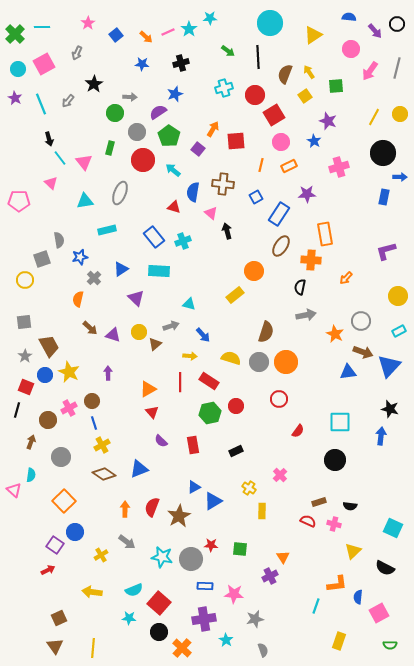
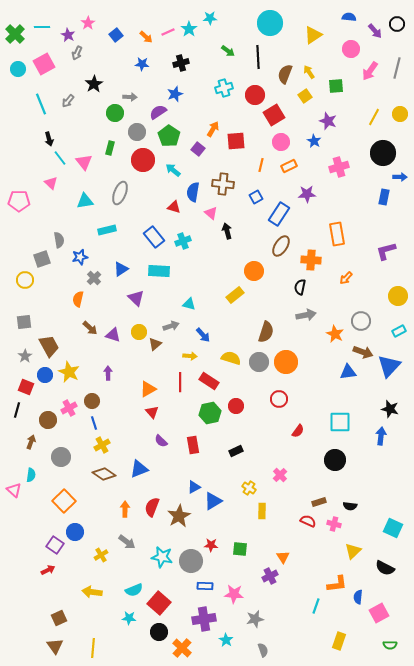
purple star at (15, 98): moved 53 px right, 63 px up
orange rectangle at (325, 234): moved 12 px right
gray circle at (191, 559): moved 2 px down
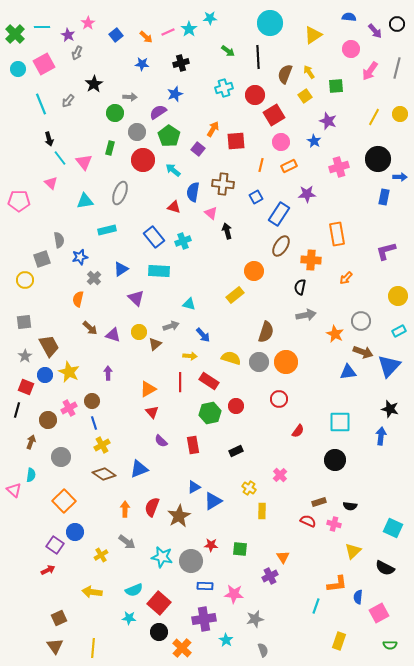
black circle at (383, 153): moved 5 px left, 6 px down
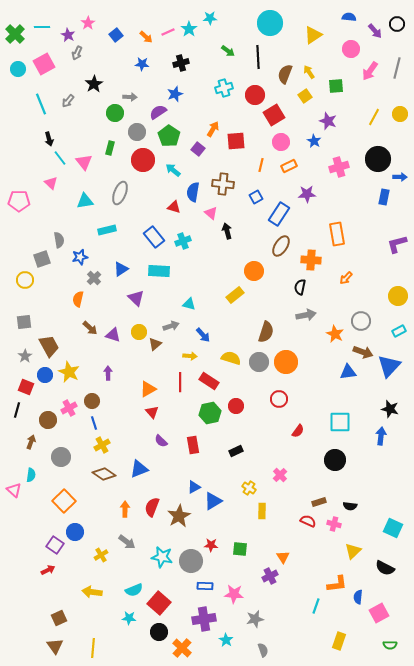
purple L-shape at (386, 251): moved 11 px right, 7 px up
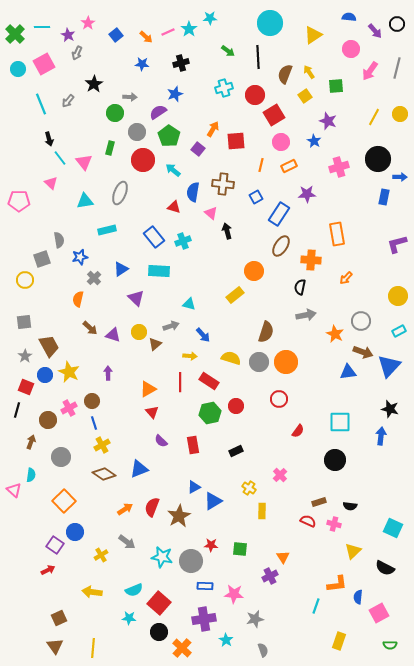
orange arrow at (125, 509): rotated 56 degrees clockwise
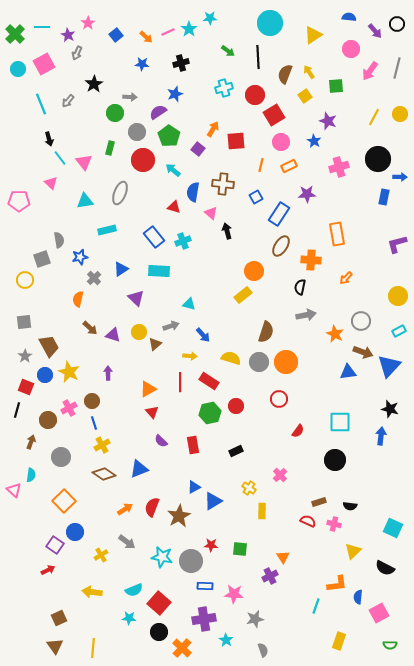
yellow rectangle at (235, 295): moved 8 px right
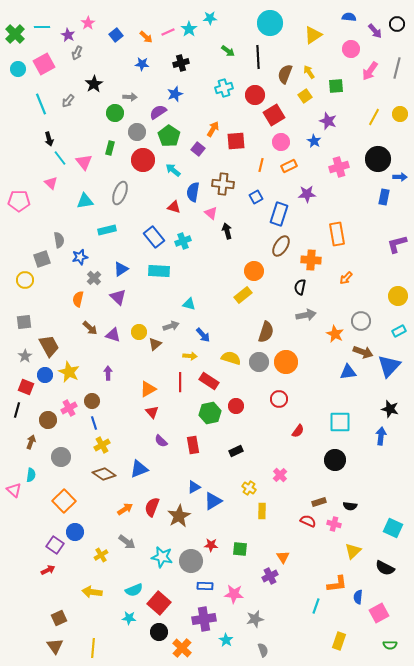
blue rectangle at (279, 214): rotated 15 degrees counterclockwise
purple triangle at (136, 298): moved 18 px left, 1 px up
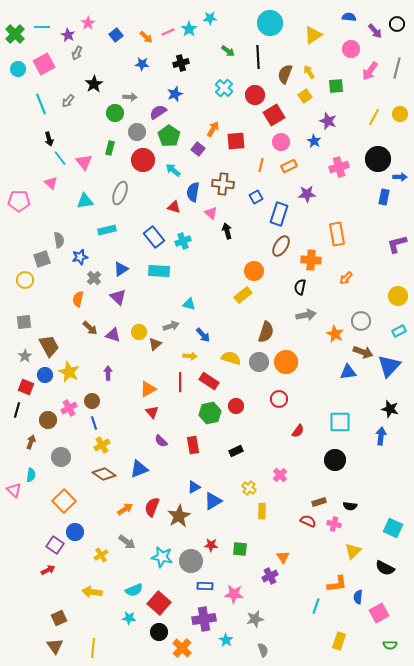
cyan cross at (224, 88): rotated 30 degrees counterclockwise
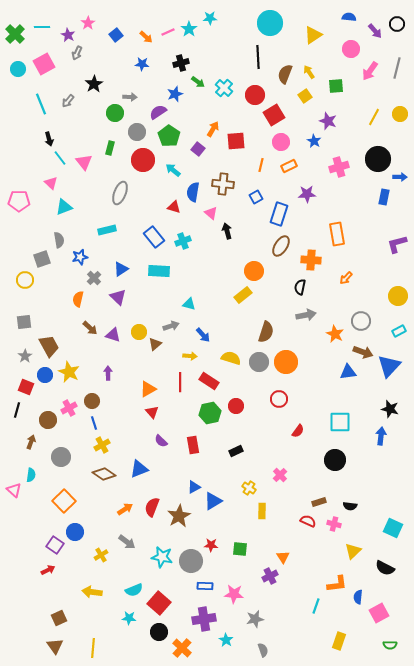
green arrow at (228, 51): moved 30 px left, 31 px down
cyan triangle at (85, 201): moved 21 px left, 6 px down; rotated 12 degrees counterclockwise
